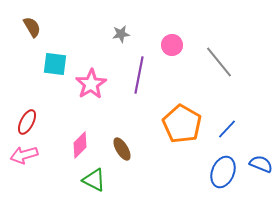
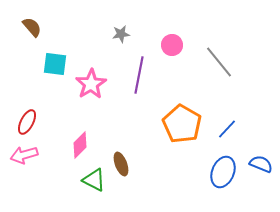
brown semicircle: rotated 10 degrees counterclockwise
brown ellipse: moved 1 px left, 15 px down; rotated 10 degrees clockwise
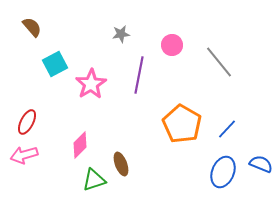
cyan square: rotated 35 degrees counterclockwise
green triangle: rotated 45 degrees counterclockwise
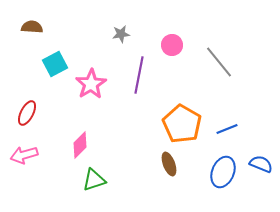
brown semicircle: rotated 45 degrees counterclockwise
red ellipse: moved 9 px up
blue line: rotated 25 degrees clockwise
brown ellipse: moved 48 px right
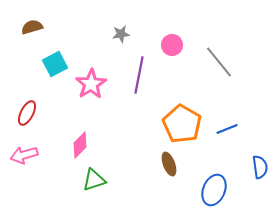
brown semicircle: rotated 20 degrees counterclockwise
blue semicircle: moved 1 px left, 3 px down; rotated 60 degrees clockwise
blue ellipse: moved 9 px left, 18 px down
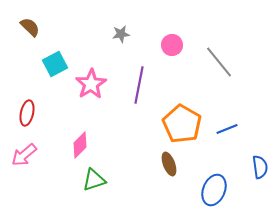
brown semicircle: moved 2 px left; rotated 60 degrees clockwise
purple line: moved 10 px down
red ellipse: rotated 15 degrees counterclockwise
pink arrow: rotated 24 degrees counterclockwise
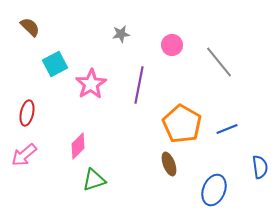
pink diamond: moved 2 px left, 1 px down
